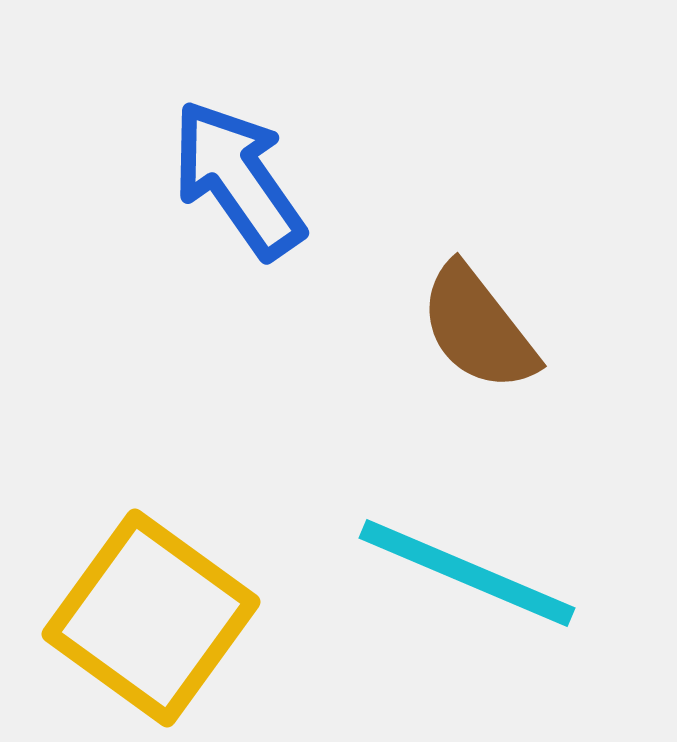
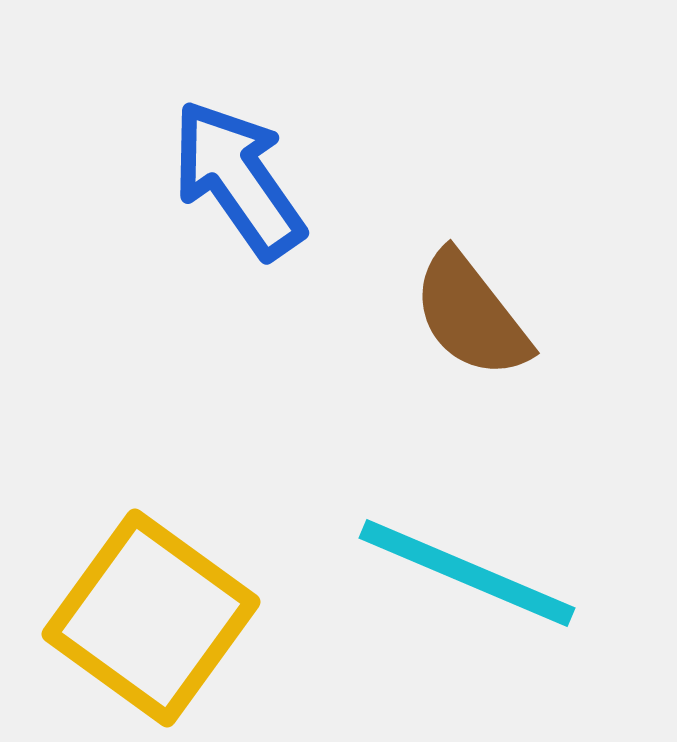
brown semicircle: moved 7 px left, 13 px up
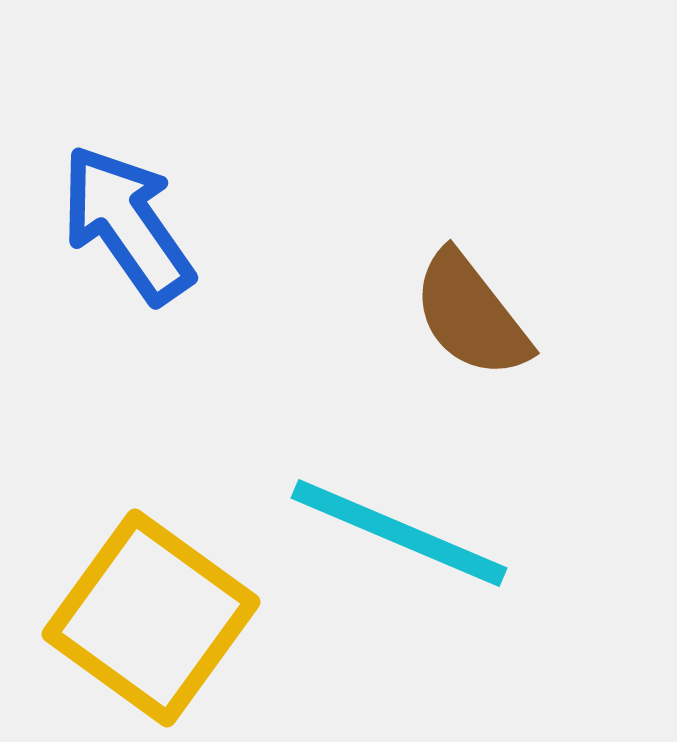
blue arrow: moved 111 px left, 45 px down
cyan line: moved 68 px left, 40 px up
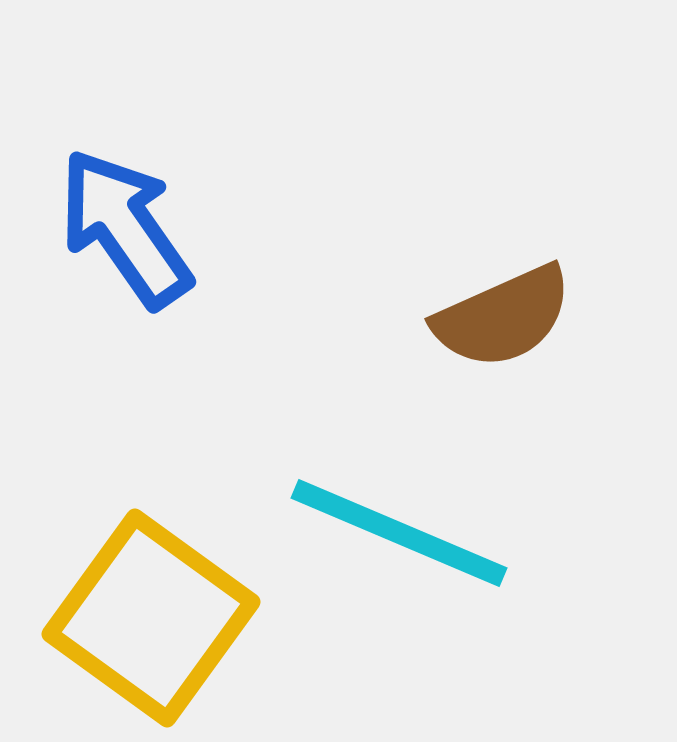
blue arrow: moved 2 px left, 4 px down
brown semicircle: moved 32 px right, 2 px down; rotated 76 degrees counterclockwise
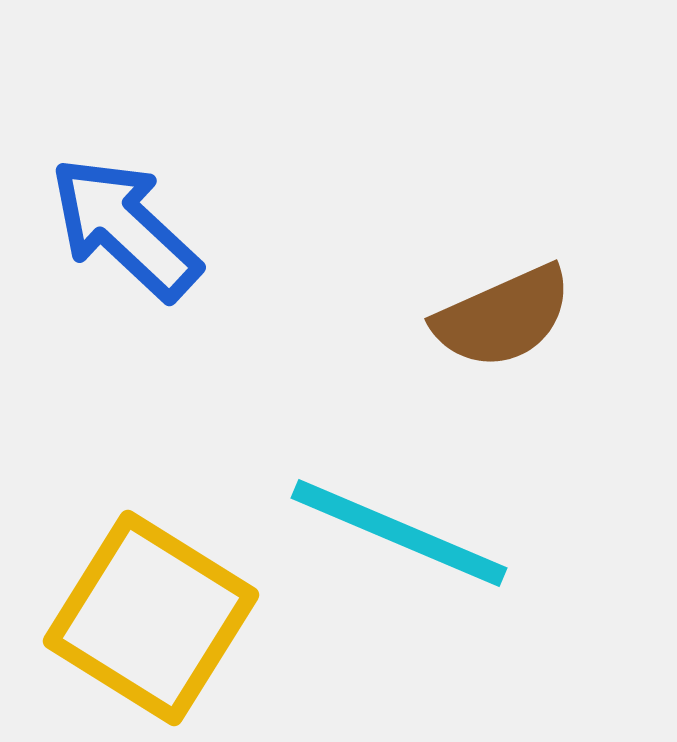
blue arrow: rotated 12 degrees counterclockwise
yellow square: rotated 4 degrees counterclockwise
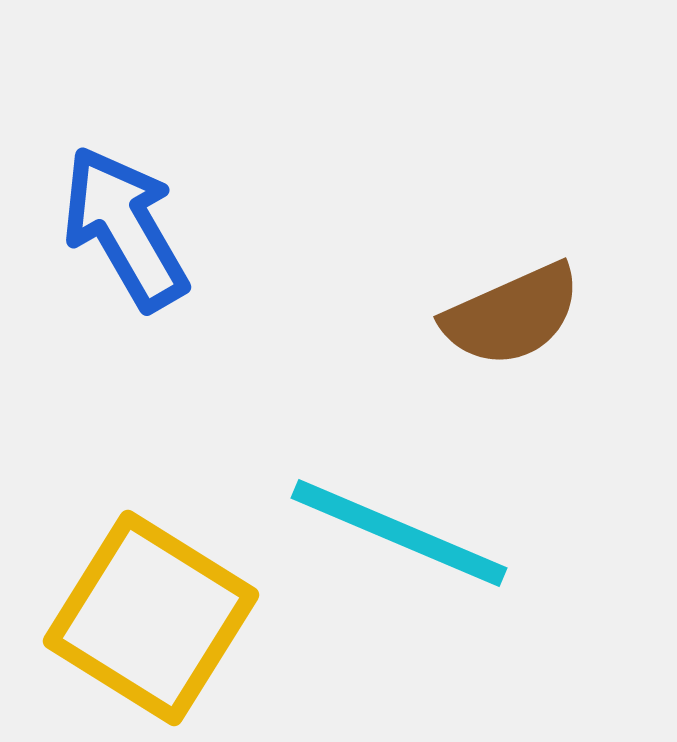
blue arrow: rotated 17 degrees clockwise
brown semicircle: moved 9 px right, 2 px up
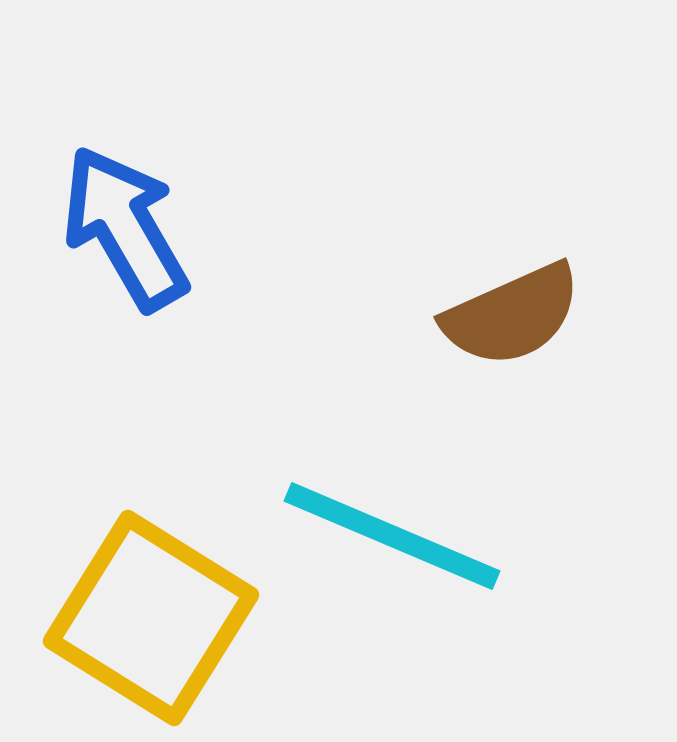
cyan line: moved 7 px left, 3 px down
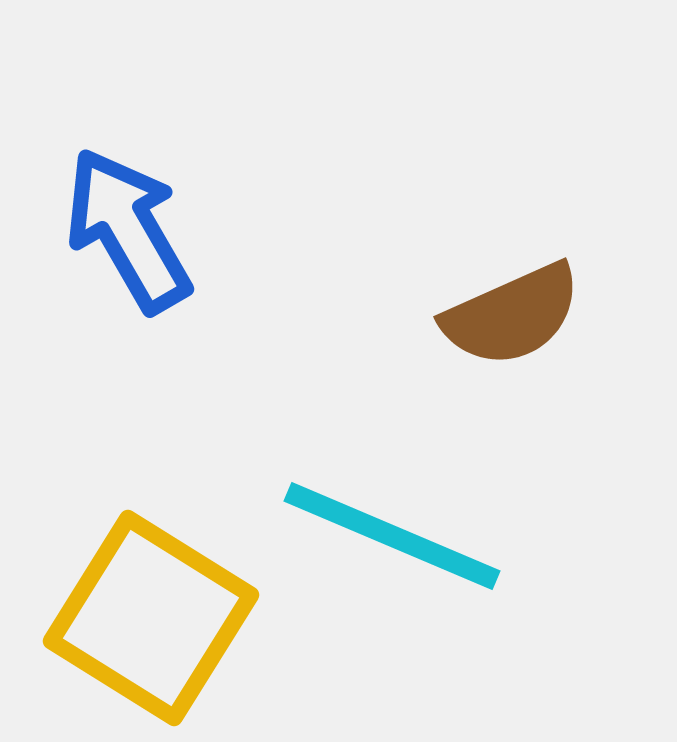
blue arrow: moved 3 px right, 2 px down
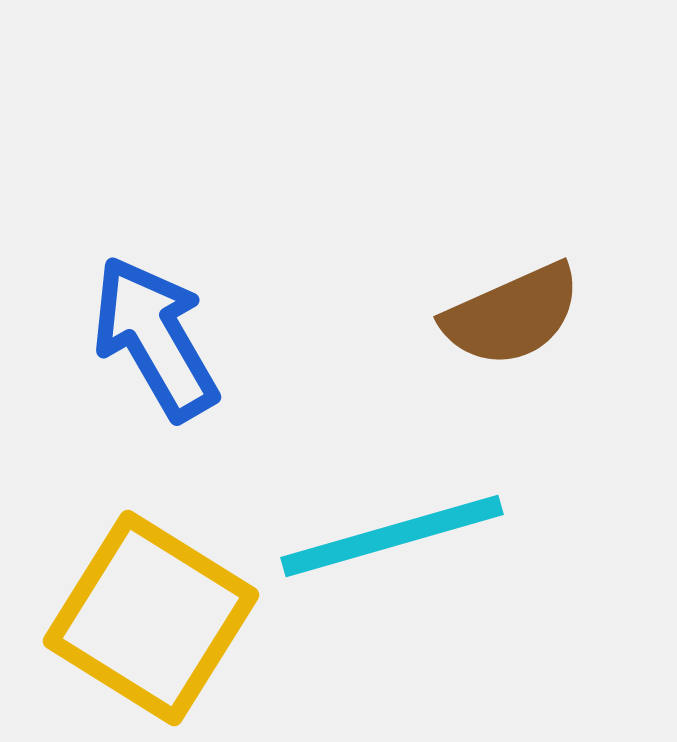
blue arrow: moved 27 px right, 108 px down
cyan line: rotated 39 degrees counterclockwise
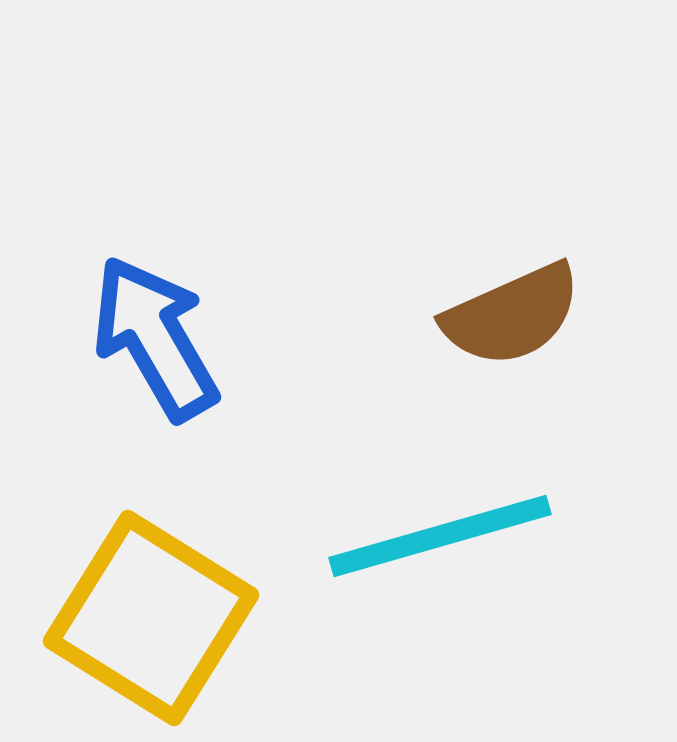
cyan line: moved 48 px right
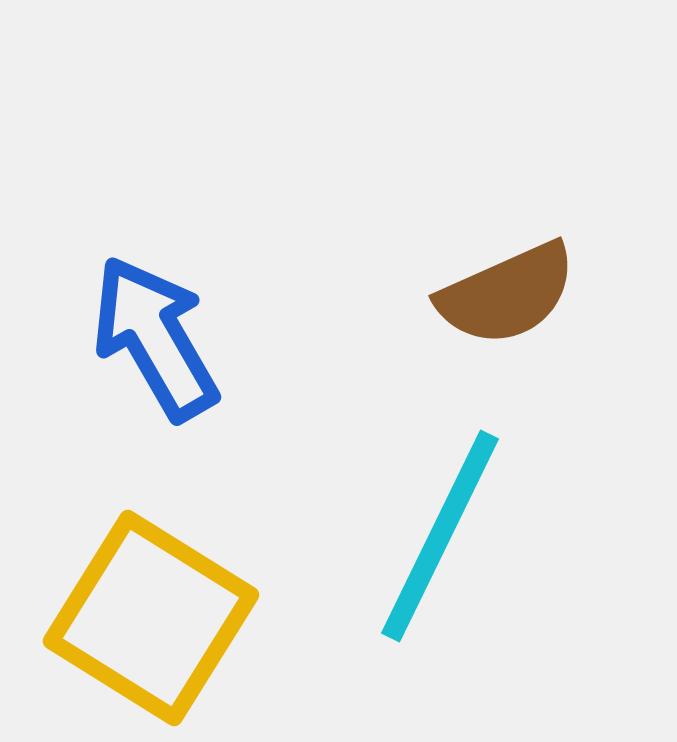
brown semicircle: moved 5 px left, 21 px up
cyan line: rotated 48 degrees counterclockwise
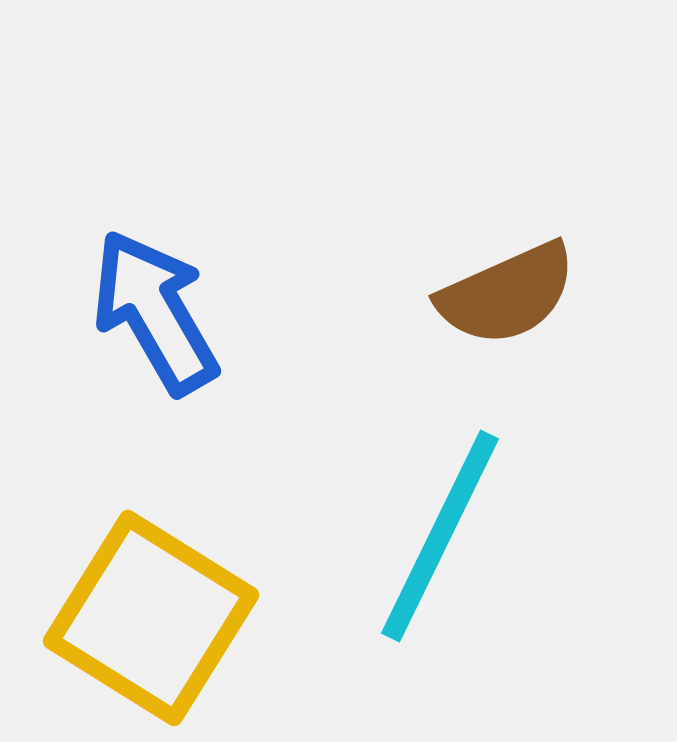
blue arrow: moved 26 px up
